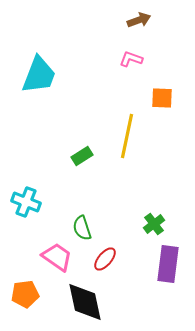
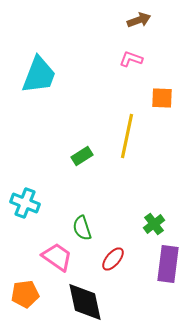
cyan cross: moved 1 px left, 1 px down
red ellipse: moved 8 px right
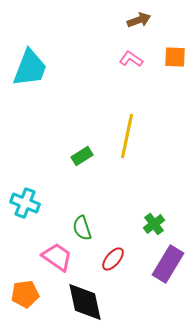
pink L-shape: rotated 15 degrees clockwise
cyan trapezoid: moved 9 px left, 7 px up
orange square: moved 13 px right, 41 px up
purple rectangle: rotated 24 degrees clockwise
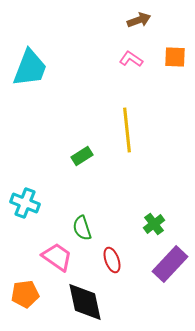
yellow line: moved 6 px up; rotated 18 degrees counterclockwise
red ellipse: moved 1 px left, 1 px down; rotated 60 degrees counterclockwise
purple rectangle: moved 2 px right; rotated 12 degrees clockwise
